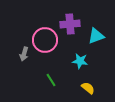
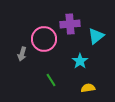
cyan triangle: rotated 18 degrees counterclockwise
pink circle: moved 1 px left, 1 px up
gray arrow: moved 2 px left
cyan star: rotated 28 degrees clockwise
yellow semicircle: rotated 48 degrees counterclockwise
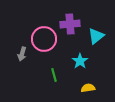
green line: moved 3 px right, 5 px up; rotated 16 degrees clockwise
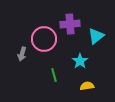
yellow semicircle: moved 1 px left, 2 px up
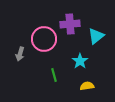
gray arrow: moved 2 px left
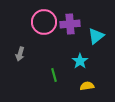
pink circle: moved 17 px up
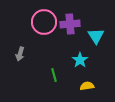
cyan triangle: rotated 24 degrees counterclockwise
cyan star: moved 1 px up
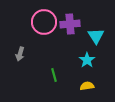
cyan star: moved 7 px right
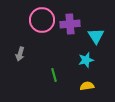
pink circle: moved 2 px left, 2 px up
cyan star: moved 1 px left; rotated 21 degrees clockwise
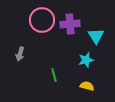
yellow semicircle: rotated 24 degrees clockwise
